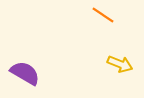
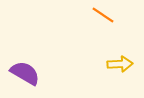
yellow arrow: rotated 25 degrees counterclockwise
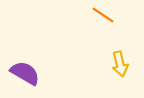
yellow arrow: rotated 80 degrees clockwise
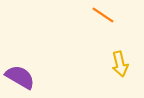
purple semicircle: moved 5 px left, 4 px down
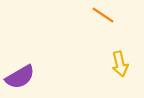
purple semicircle: rotated 120 degrees clockwise
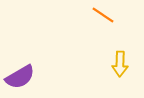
yellow arrow: rotated 15 degrees clockwise
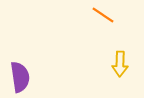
purple semicircle: rotated 68 degrees counterclockwise
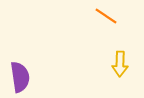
orange line: moved 3 px right, 1 px down
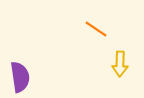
orange line: moved 10 px left, 13 px down
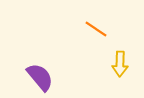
purple semicircle: moved 20 px right; rotated 32 degrees counterclockwise
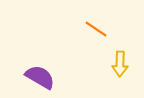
purple semicircle: rotated 20 degrees counterclockwise
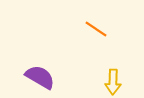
yellow arrow: moved 7 px left, 18 px down
